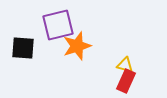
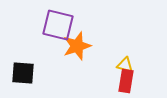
purple square: rotated 28 degrees clockwise
black square: moved 25 px down
red rectangle: rotated 15 degrees counterclockwise
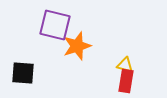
purple square: moved 3 px left
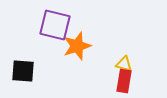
yellow triangle: moved 1 px left, 1 px up
black square: moved 2 px up
red rectangle: moved 2 px left
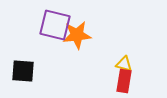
orange star: moved 11 px up; rotated 12 degrees clockwise
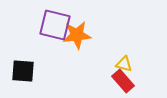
red rectangle: moved 1 px left; rotated 50 degrees counterclockwise
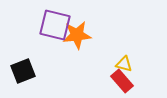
black square: rotated 25 degrees counterclockwise
red rectangle: moved 1 px left
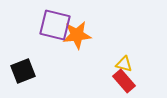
red rectangle: moved 2 px right
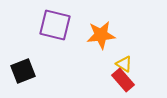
orange star: moved 24 px right
yellow triangle: rotated 18 degrees clockwise
red rectangle: moved 1 px left, 1 px up
